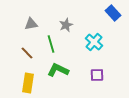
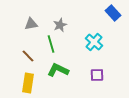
gray star: moved 6 px left
brown line: moved 1 px right, 3 px down
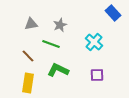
green line: rotated 54 degrees counterclockwise
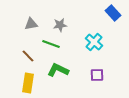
gray star: rotated 16 degrees clockwise
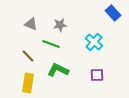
gray triangle: rotated 32 degrees clockwise
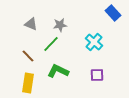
green line: rotated 66 degrees counterclockwise
green L-shape: moved 1 px down
